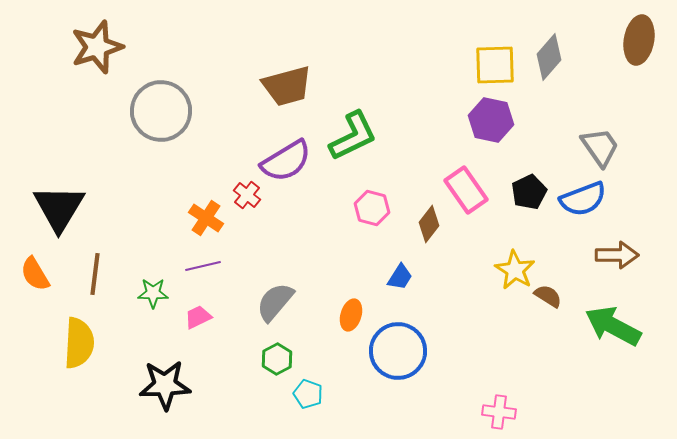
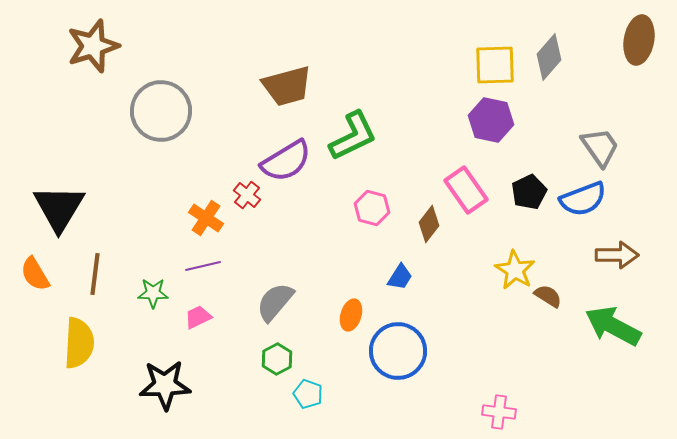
brown star: moved 4 px left, 1 px up
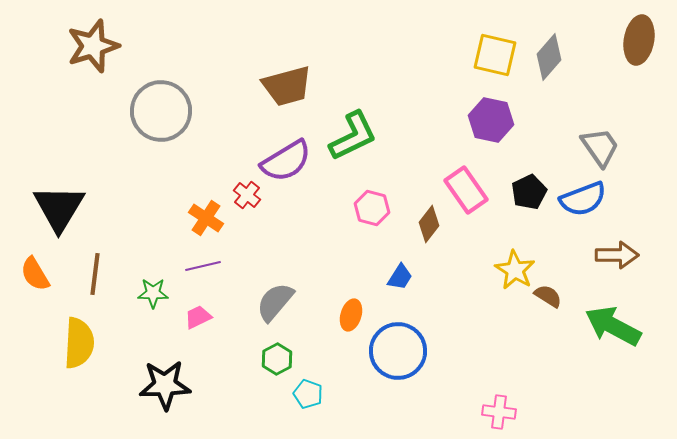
yellow square: moved 10 px up; rotated 15 degrees clockwise
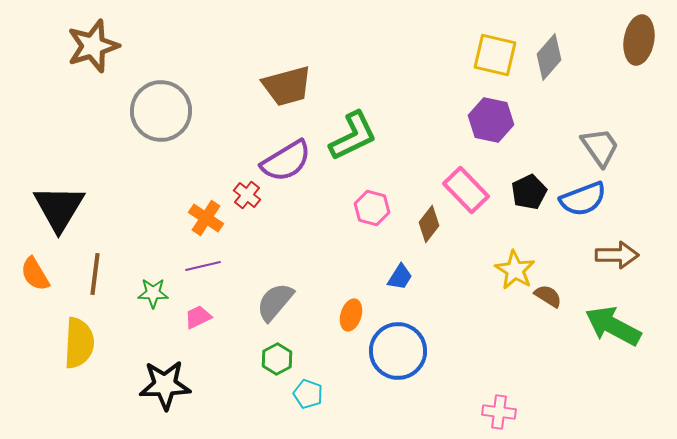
pink rectangle: rotated 9 degrees counterclockwise
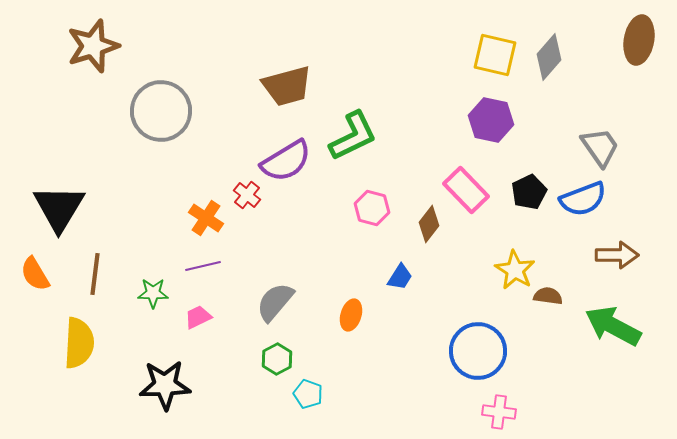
brown semicircle: rotated 24 degrees counterclockwise
blue circle: moved 80 px right
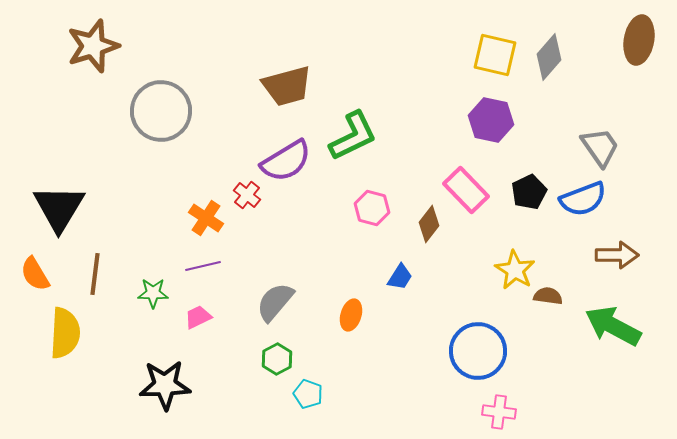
yellow semicircle: moved 14 px left, 10 px up
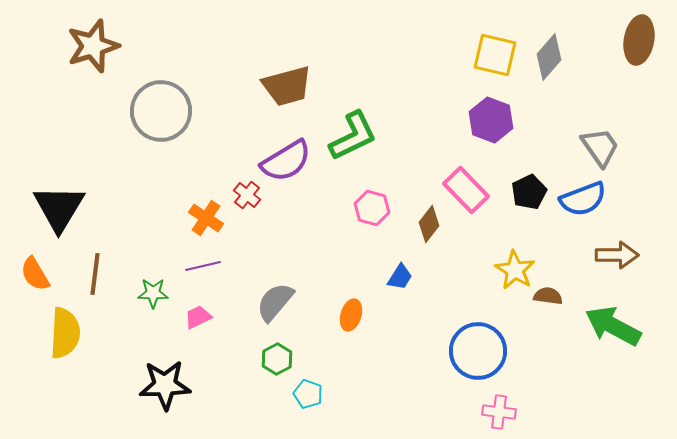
purple hexagon: rotated 9 degrees clockwise
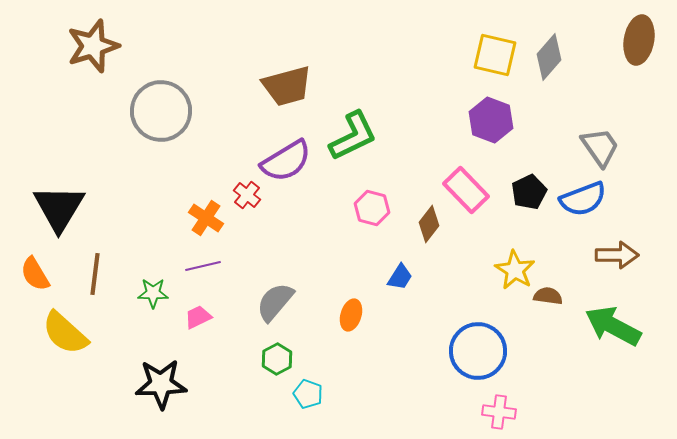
yellow semicircle: rotated 129 degrees clockwise
black star: moved 4 px left, 1 px up
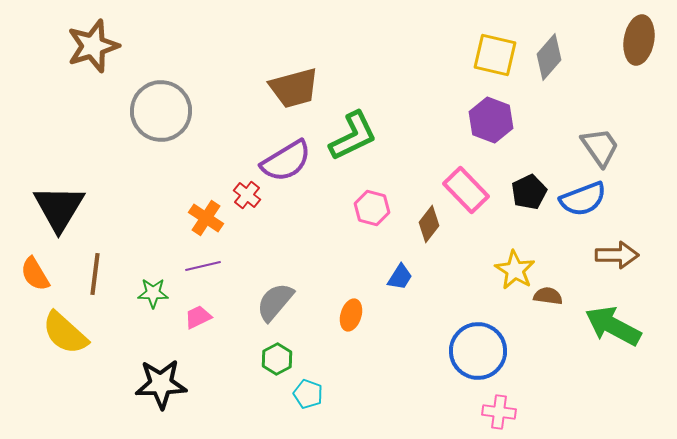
brown trapezoid: moved 7 px right, 2 px down
